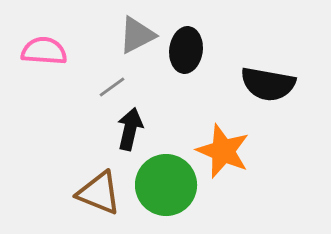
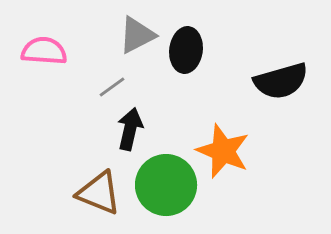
black semicircle: moved 13 px right, 3 px up; rotated 26 degrees counterclockwise
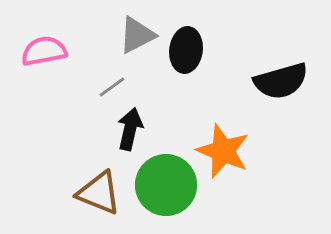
pink semicircle: rotated 15 degrees counterclockwise
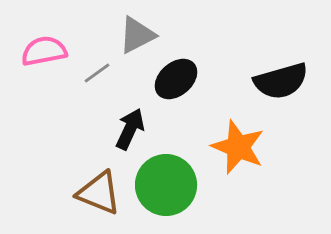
black ellipse: moved 10 px left, 29 px down; rotated 42 degrees clockwise
gray line: moved 15 px left, 14 px up
black arrow: rotated 12 degrees clockwise
orange star: moved 15 px right, 4 px up
